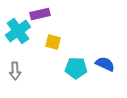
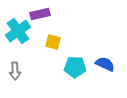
cyan pentagon: moved 1 px left, 1 px up
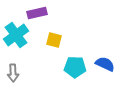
purple rectangle: moved 3 px left, 1 px up
cyan cross: moved 2 px left, 4 px down
yellow square: moved 1 px right, 2 px up
gray arrow: moved 2 px left, 2 px down
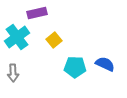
cyan cross: moved 1 px right, 2 px down
yellow square: rotated 35 degrees clockwise
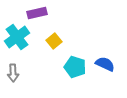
yellow square: moved 1 px down
cyan pentagon: rotated 15 degrees clockwise
